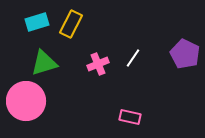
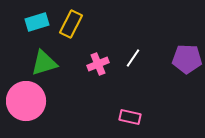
purple pentagon: moved 2 px right, 5 px down; rotated 24 degrees counterclockwise
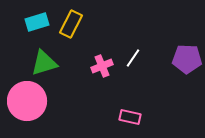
pink cross: moved 4 px right, 2 px down
pink circle: moved 1 px right
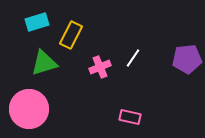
yellow rectangle: moved 11 px down
purple pentagon: rotated 8 degrees counterclockwise
pink cross: moved 2 px left, 1 px down
pink circle: moved 2 px right, 8 px down
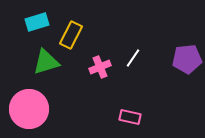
green triangle: moved 2 px right, 1 px up
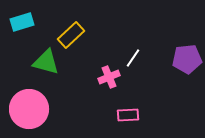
cyan rectangle: moved 15 px left
yellow rectangle: rotated 20 degrees clockwise
green triangle: rotated 32 degrees clockwise
pink cross: moved 9 px right, 10 px down
pink rectangle: moved 2 px left, 2 px up; rotated 15 degrees counterclockwise
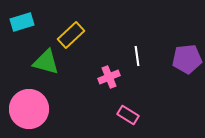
white line: moved 4 px right, 2 px up; rotated 42 degrees counterclockwise
pink rectangle: rotated 35 degrees clockwise
